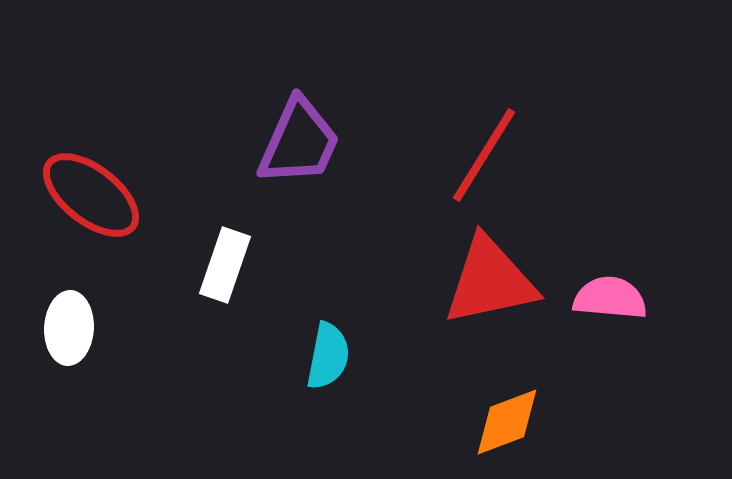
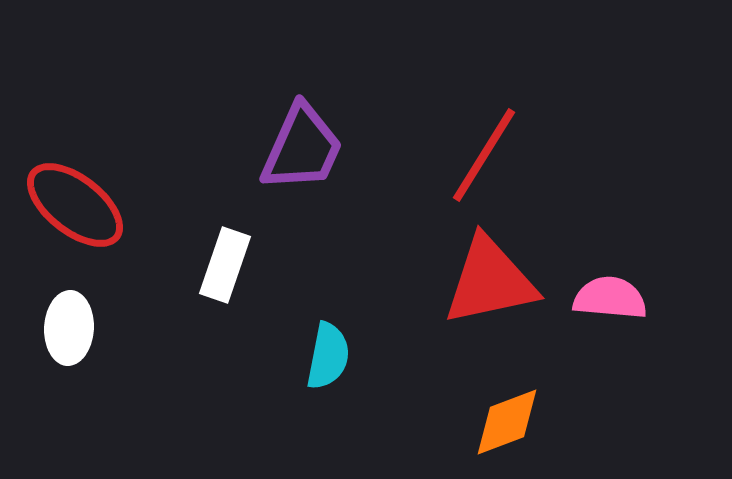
purple trapezoid: moved 3 px right, 6 px down
red ellipse: moved 16 px left, 10 px down
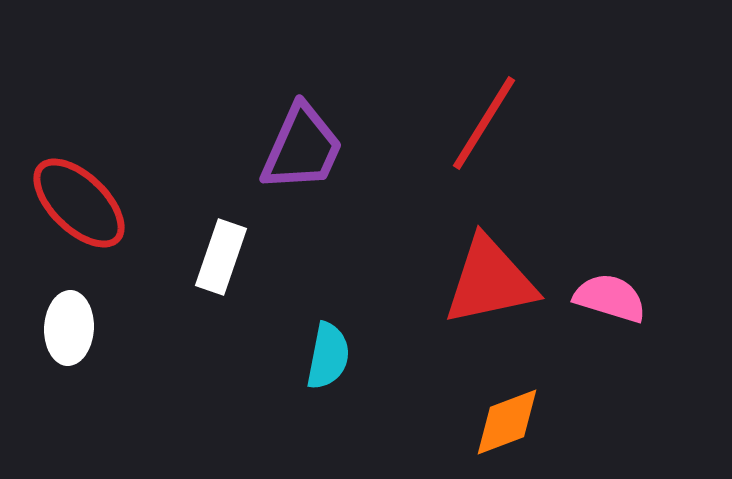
red line: moved 32 px up
red ellipse: moved 4 px right, 2 px up; rotated 6 degrees clockwise
white rectangle: moved 4 px left, 8 px up
pink semicircle: rotated 12 degrees clockwise
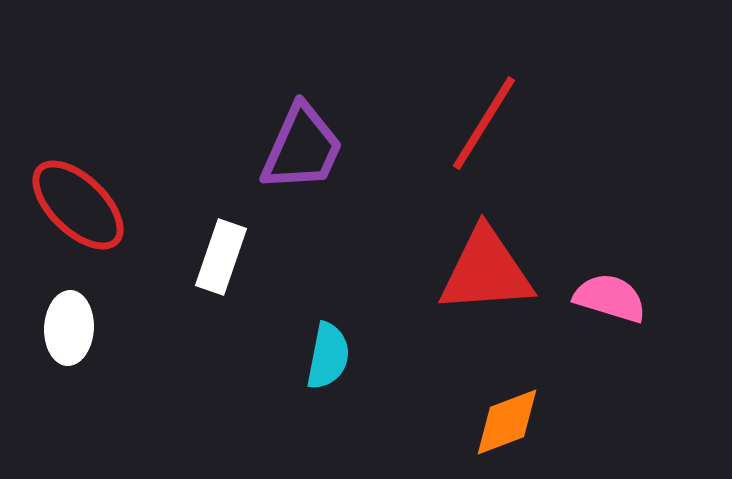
red ellipse: moved 1 px left, 2 px down
red triangle: moved 4 px left, 10 px up; rotated 8 degrees clockwise
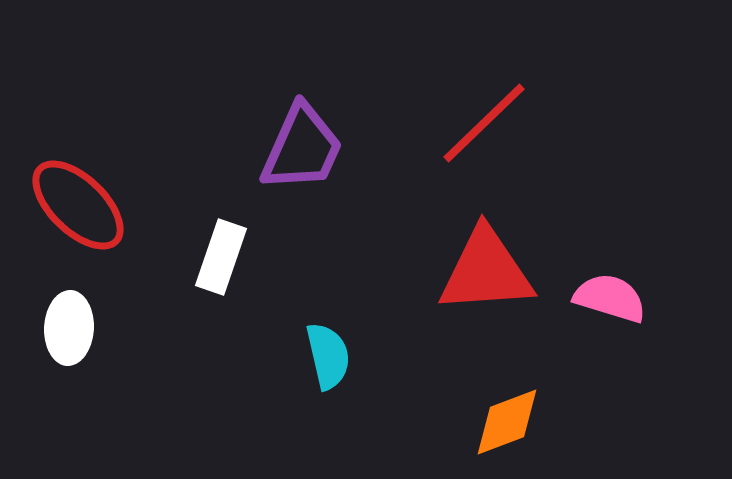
red line: rotated 14 degrees clockwise
cyan semicircle: rotated 24 degrees counterclockwise
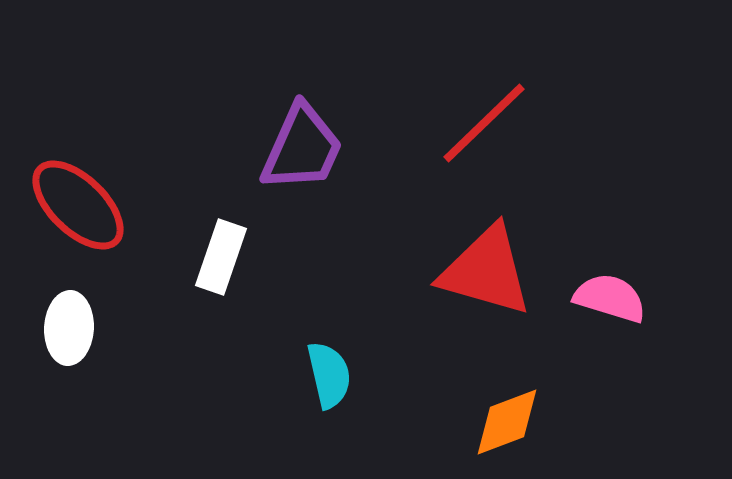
red triangle: rotated 20 degrees clockwise
cyan semicircle: moved 1 px right, 19 px down
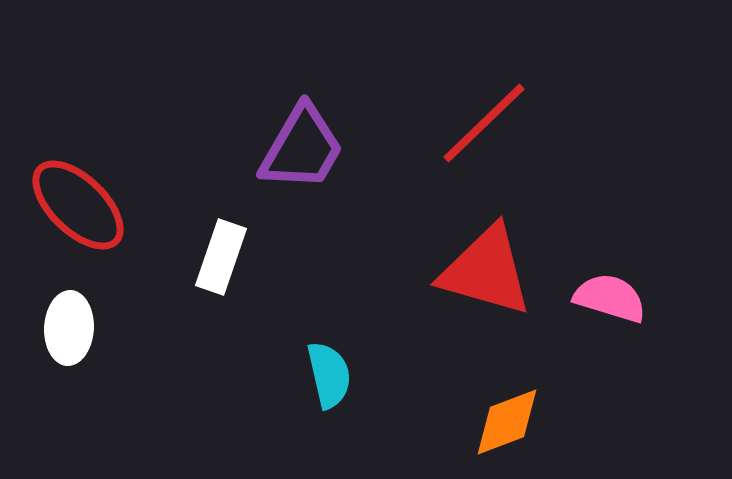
purple trapezoid: rotated 6 degrees clockwise
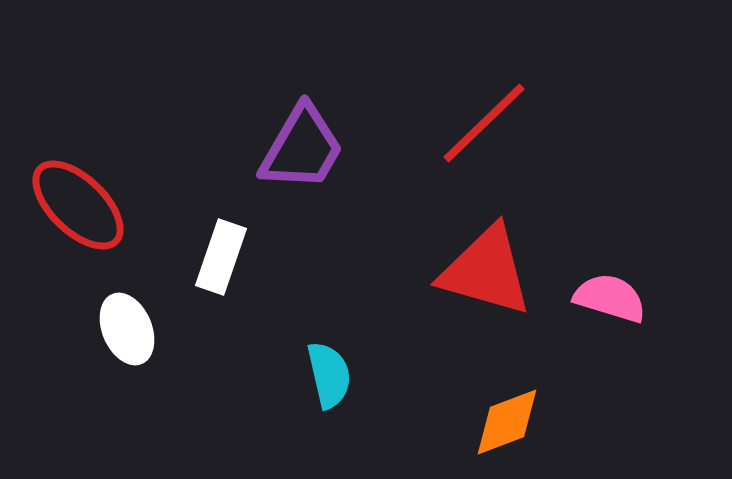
white ellipse: moved 58 px right, 1 px down; rotated 26 degrees counterclockwise
